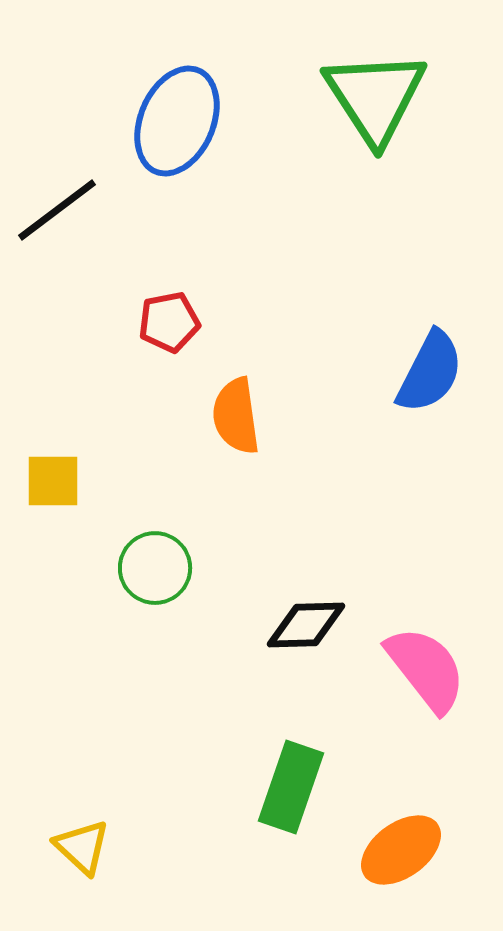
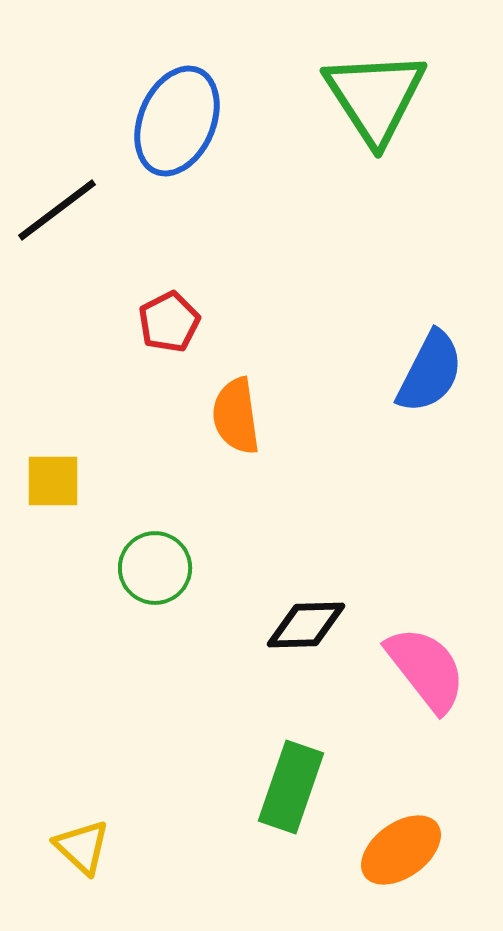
red pentagon: rotated 16 degrees counterclockwise
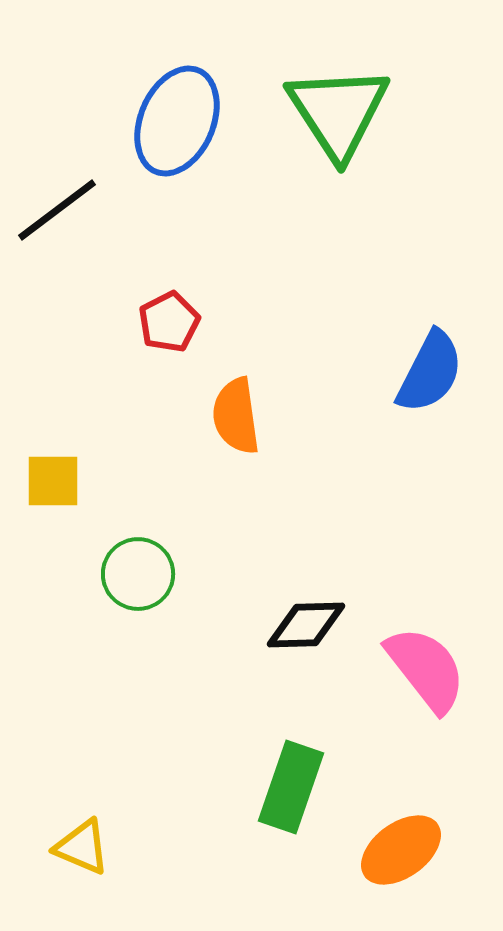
green triangle: moved 37 px left, 15 px down
green circle: moved 17 px left, 6 px down
yellow triangle: rotated 20 degrees counterclockwise
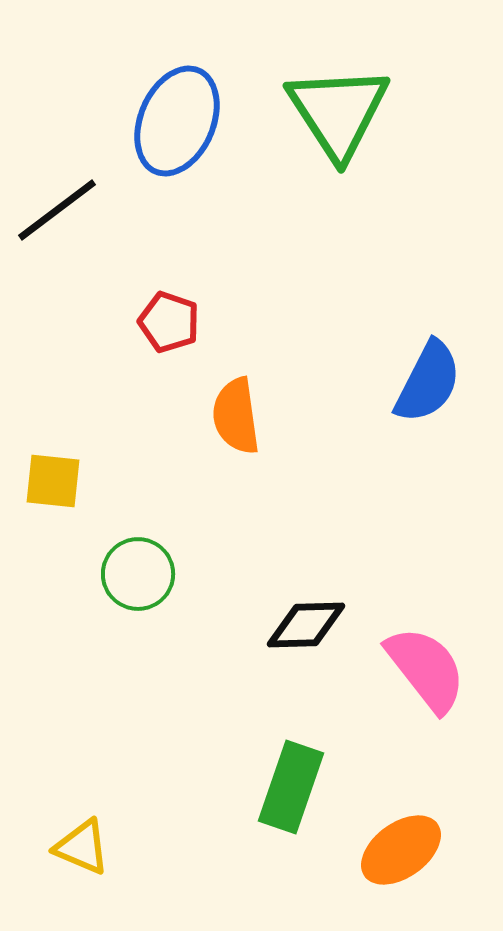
red pentagon: rotated 26 degrees counterclockwise
blue semicircle: moved 2 px left, 10 px down
yellow square: rotated 6 degrees clockwise
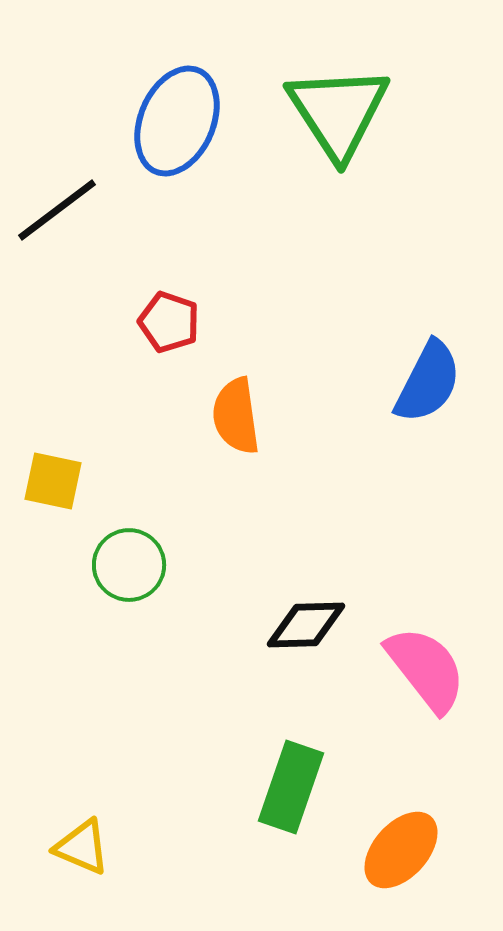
yellow square: rotated 6 degrees clockwise
green circle: moved 9 px left, 9 px up
orange ellipse: rotated 12 degrees counterclockwise
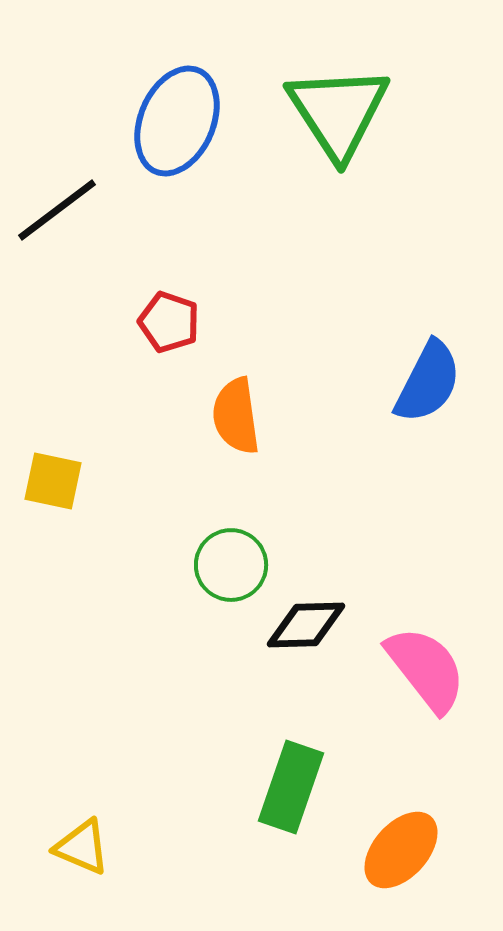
green circle: moved 102 px right
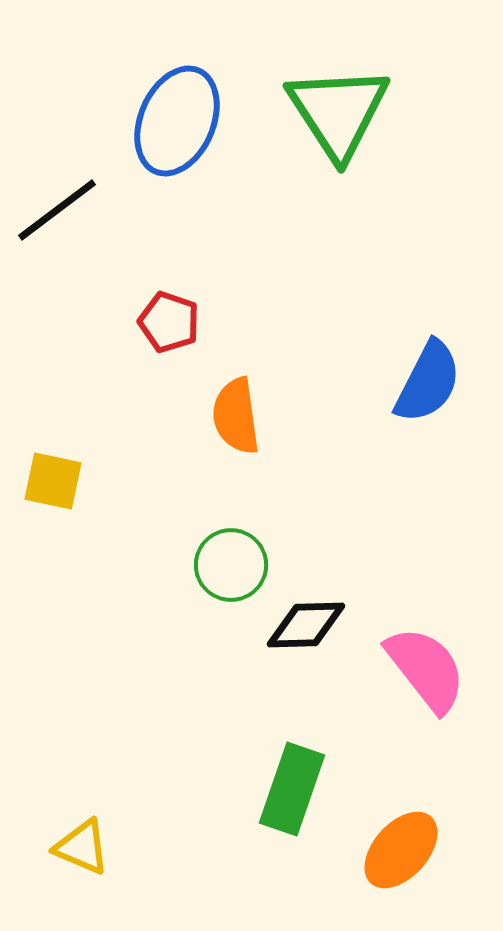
green rectangle: moved 1 px right, 2 px down
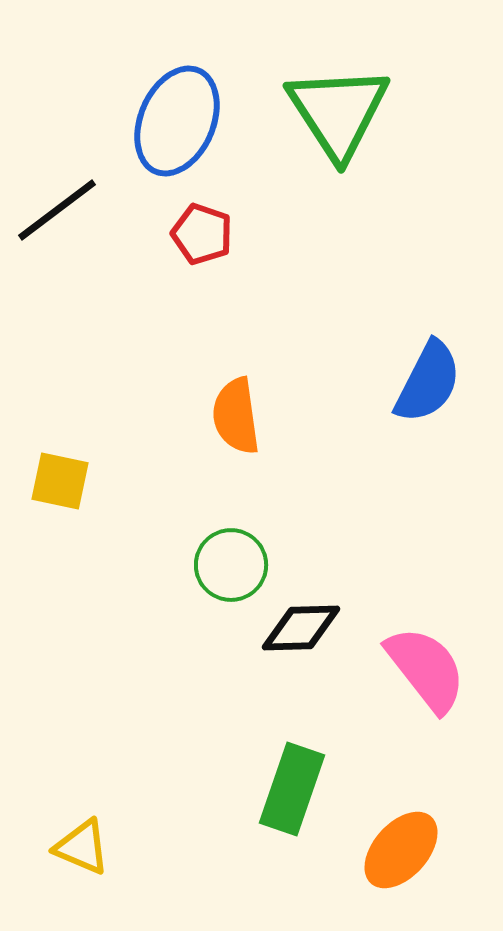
red pentagon: moved 33 px right, 88 px up
yellow square: moved 7 px right
black diamond: moved 5 px left, 3 px down
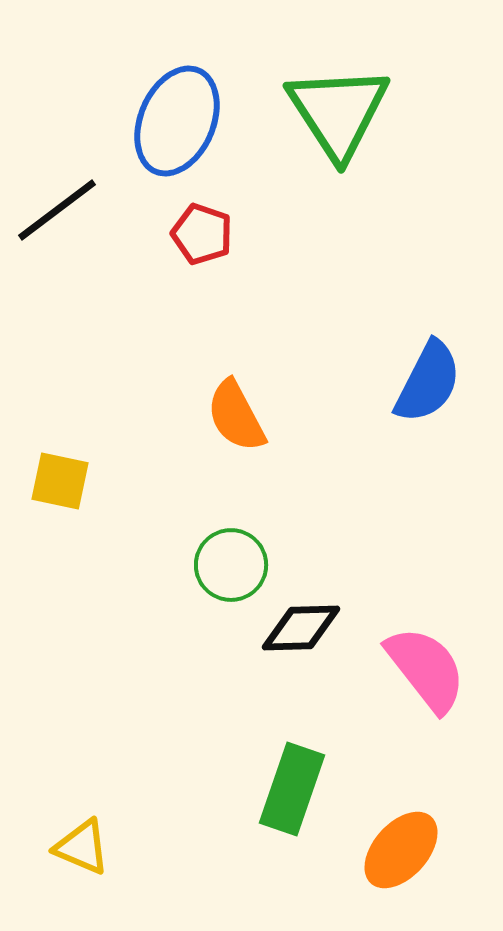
orange semicircle: rotated 20 degrees counterclockwise
